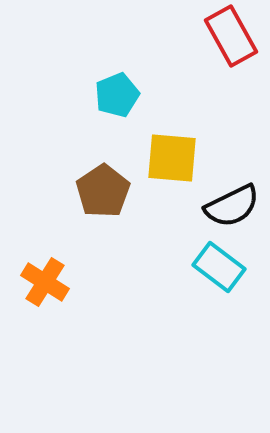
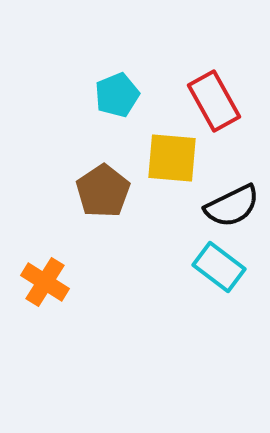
red rectangle: moved 17 px left, 65 px down
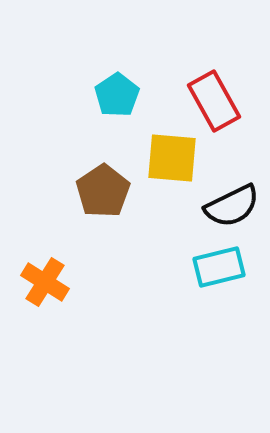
cyan pentagon: rotated 12 degrees counterclockwise
cyan rectangle: rotated 51 degrees counterclockwise
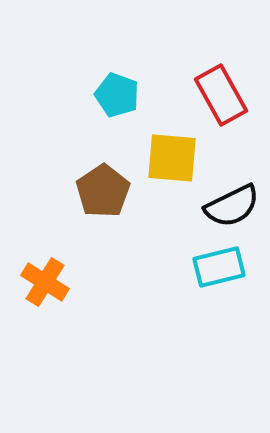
cyan pentagon: rotated 18 degrees counterclockwise
red rectangle: moved 7 px right, 6 px up
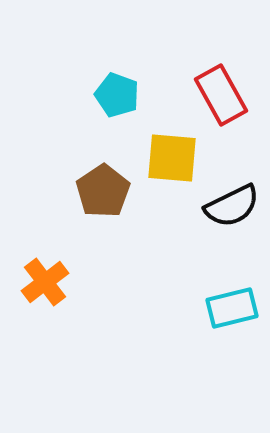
cyan rectangle: moved 13 px right, 41 px down
orange cross: rotated 21 degrees clockwise
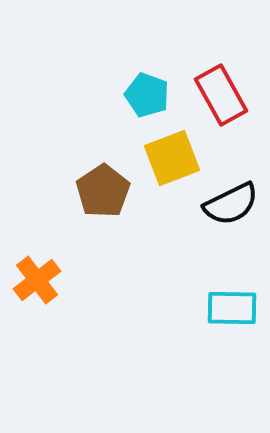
cyan pentagon: moved 30 px right
yellow square: rotated 26 degrees counterclockwise
black semicircle: moved 1 px left, 2 px up
orange cross: moved 8 px left, 2 px up
cyan rectangle: rotated 15 degrees clockwise
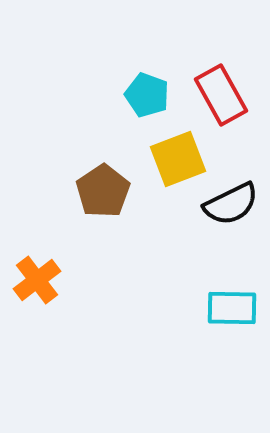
yellow square: moved 6 px right, 1 px down
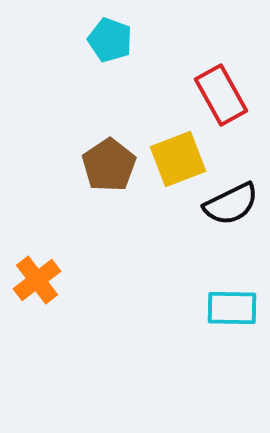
cyan pentagon: moved 37 px left, 55 px up
brown pentagon: moved 6 px right, 26 px up
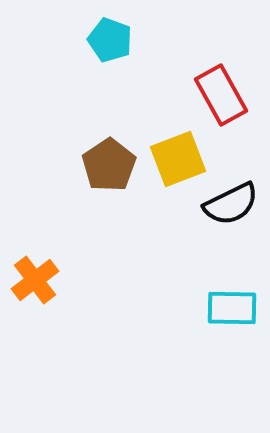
orange cross: moved 2 px left
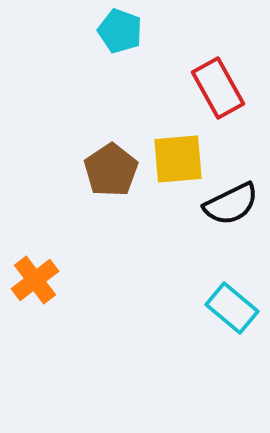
cyan pentagon: moved 10 px right, 9 px up
red rectangle: moved 3 px left, 7 px up
yellow square: rotated 16 degrees clockwise
brown pentagon: moved 2 px right, 5 px down
cyan rectangle: rotated 39 degrees clockwise
